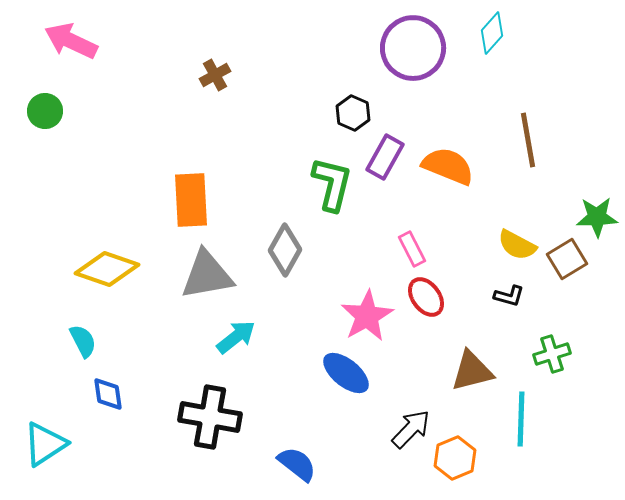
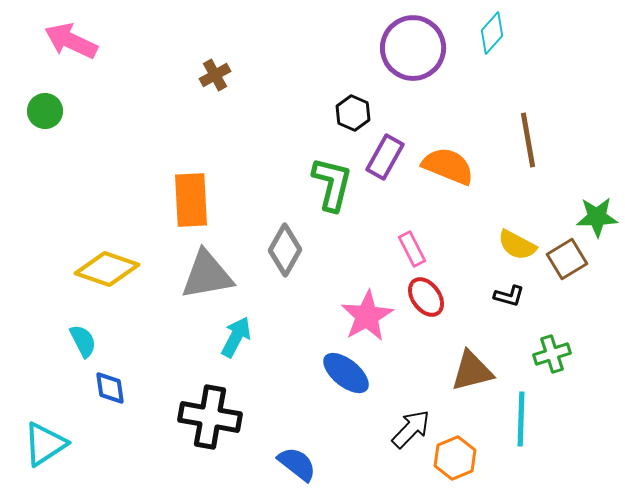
cyan arrow: rotated 24 degrees counterclockwise
blue diamond: moved 2 px right, 6 px up
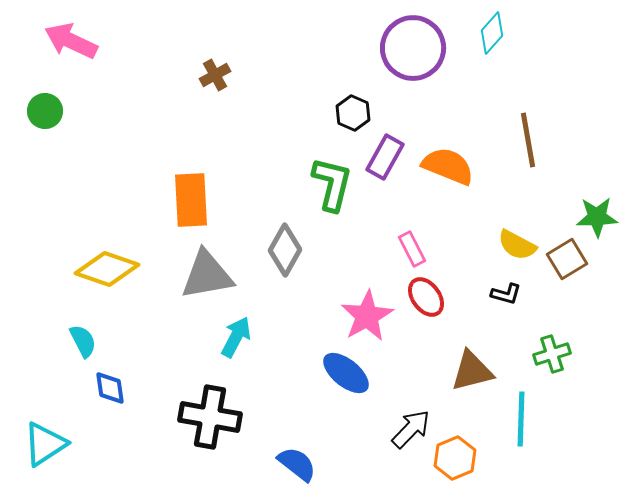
black L-shape: moved 3 px left, 2 px up
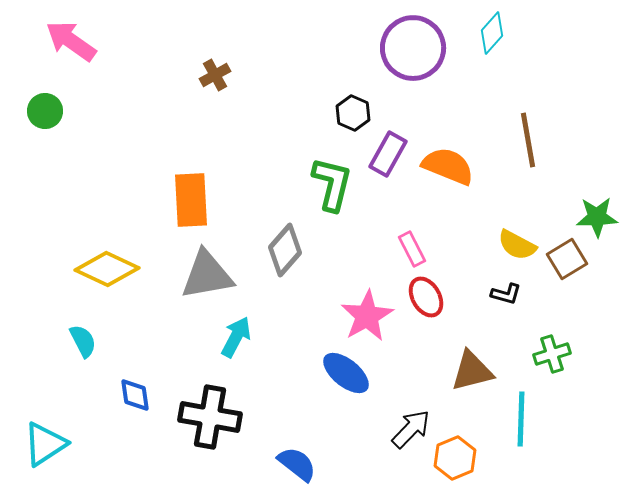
pink arrow: rotated 10 degrees clockwise
purple rectangle: moved 3 px right, 3 px up
gray diamond: rotated 12 degrees clockwise
yellow diamond: rotated 6 degrees clockwise
red ellipse: rotated 6 degrees clockwise
blue diamond: moved 25 px right, 7 px down
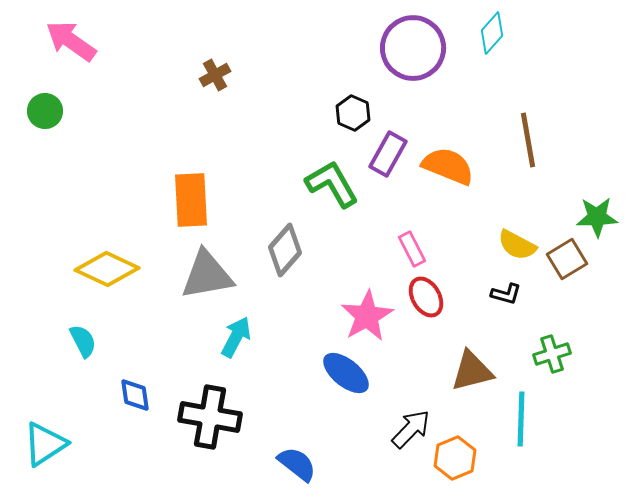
green L-shape: rotated 44 degrees counterclockwise
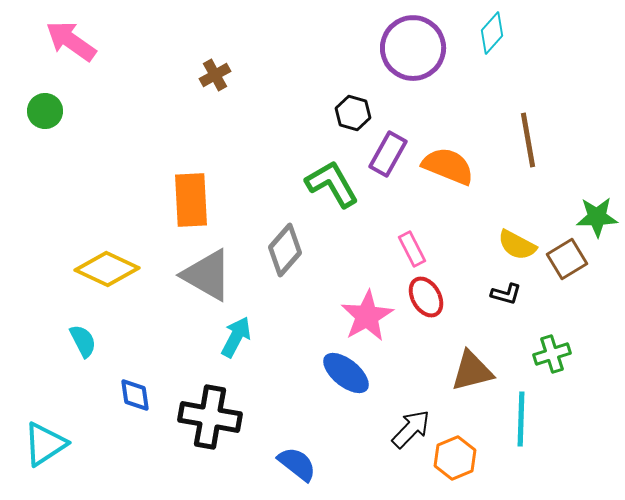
black hexagon: rotated 8 degrees counterclockwise
gray triangle: rotated 40 degrees clockwise
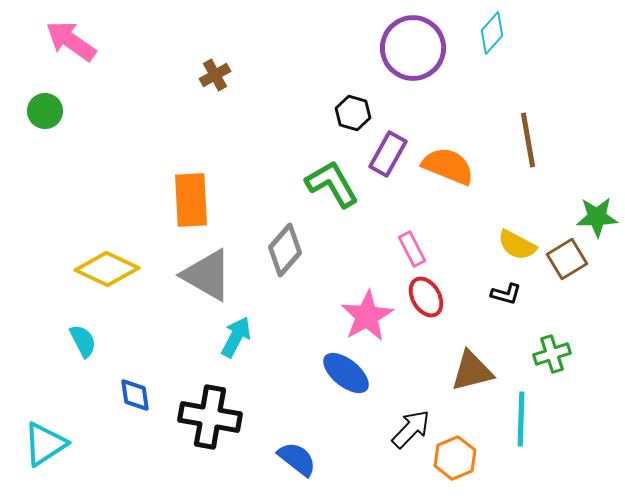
blue semicircle: moved 5 px up
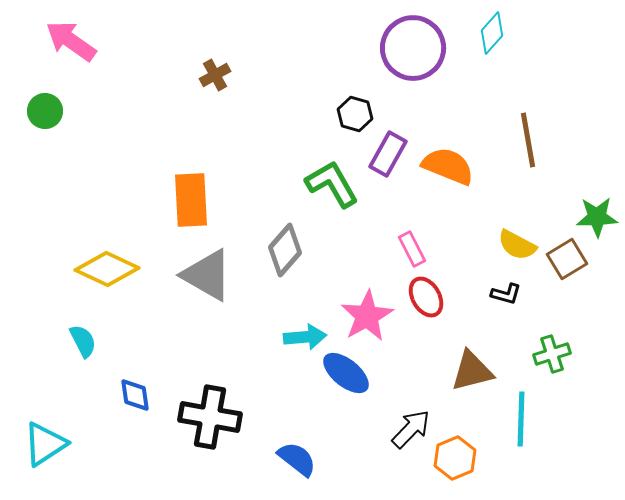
black hexagon: moved 2 px right, 1 px down
cyan arrow: moved 69 px right; rotated 57 degrees clockwise
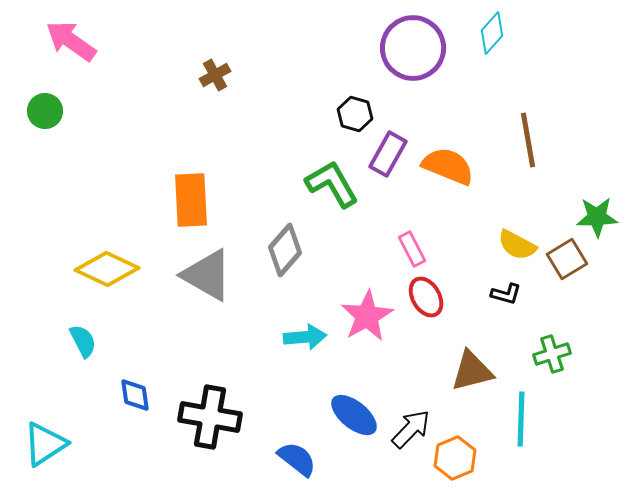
blue ellipse: moved 8 px right, 42 px down
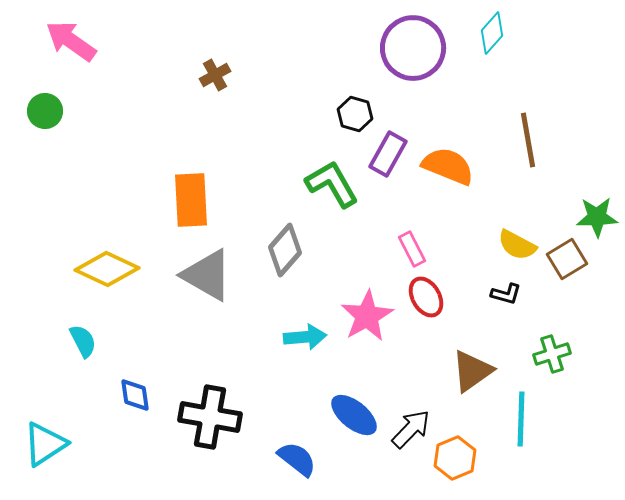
brown triangle: rotated 21 degrees counterclockwise
